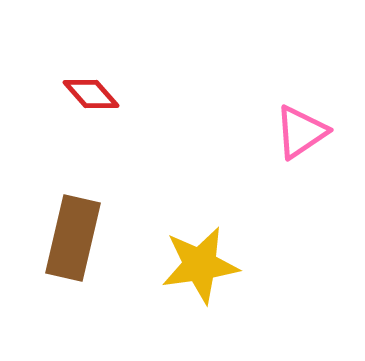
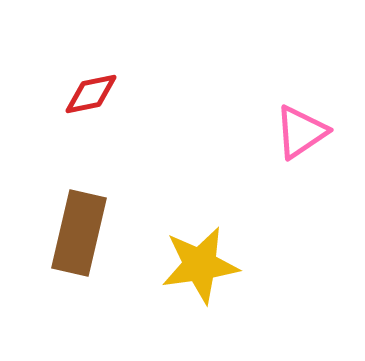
red diamond: rotated 60 degrees counterclockwise
brown rectangle: moved 6 px right, 5 px up
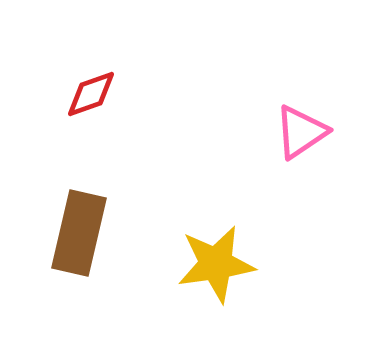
red diamond: rotated 8 degrees counterclockwise
yellow star: moved 16 px right, 1 px up
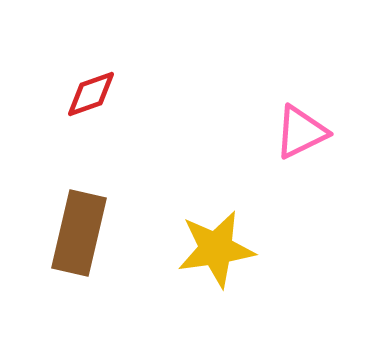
pink triangle: rotated 8 degrees clockwise
yellow star: moved 15 px up
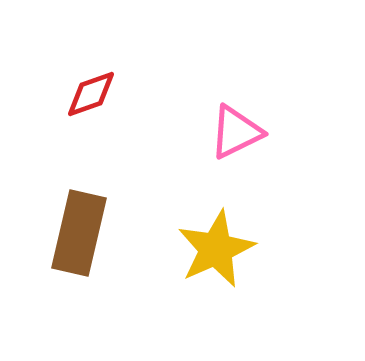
pink triangle: moved 65 px left
yellow star: rotated 16 degrees counterclockwise
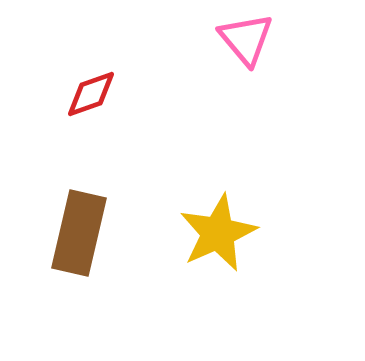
pink triangle: moved 10 px right, 93 px up; rotated 44 degrees counterclockwise
yellow star: moved 2 px right, 16 px up
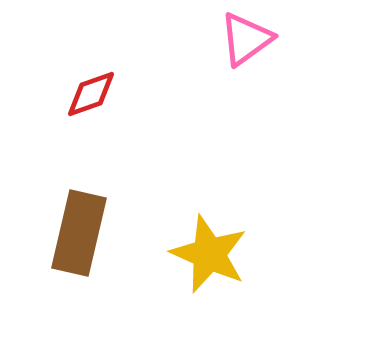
pink triangle: rotated 34 degrees clockwise
yellow star: moved 9 px left, 21 px down; rotated 24 degrees counterclockwise
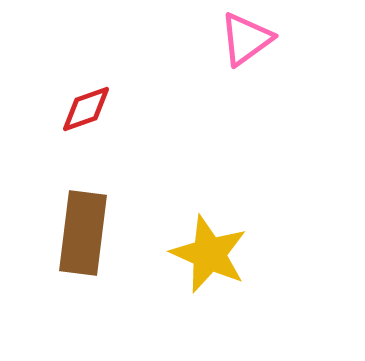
red diamond: moved 5 px left, 15 px down
brown rectangle: moved 4 px right; rotated 6 degrees counterclockwise
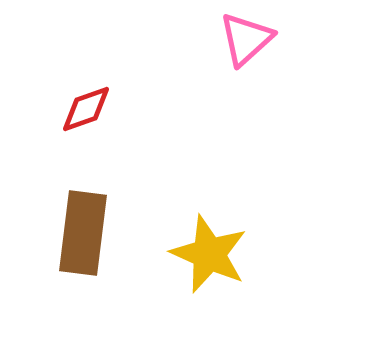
pink triangle: rotated 6 degrees counterclockwise
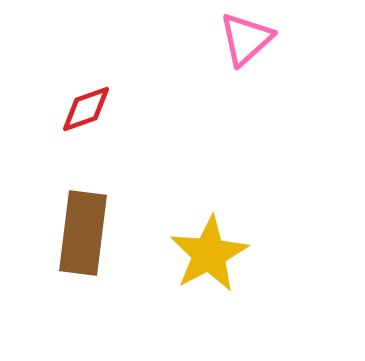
yellow star: rotated 20 degrees clockwise
